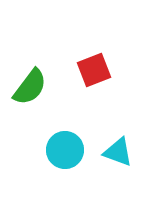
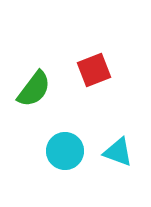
green semicircle: moved 4 px right, 2 px down
cyan circle: moved 1 px down
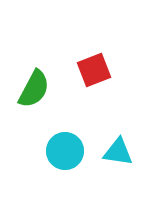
green semicircle: rotated 9 degrees counterclockwise
cyan triangle: rotated 12 degrees counterclockwise
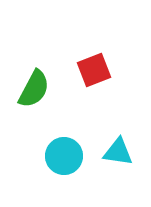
cyan circle: moved 1 px left, 5 px down
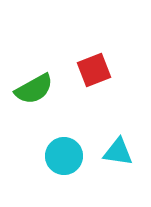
green semicircle: rotated 33 degrees clockwise
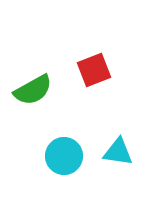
green semicircle: moved 1 px left, 1 px down
